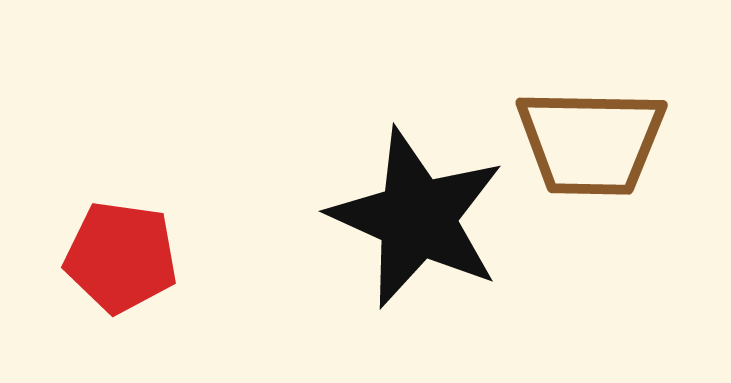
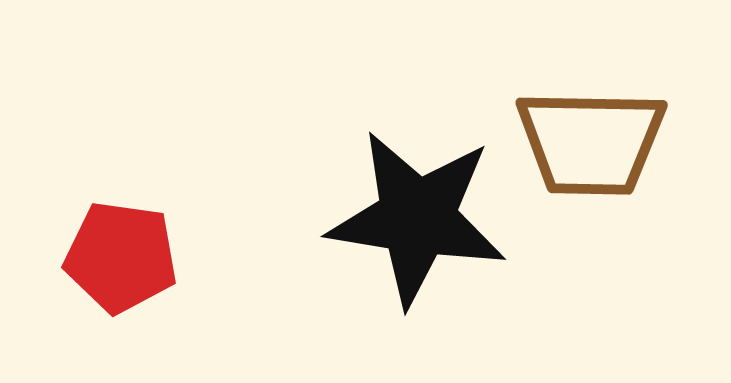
black star: rotated 15 degrees counterclockwise
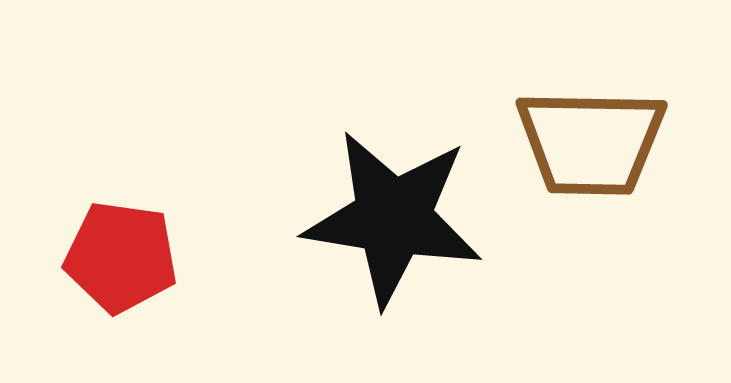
black star: moved 24 px left
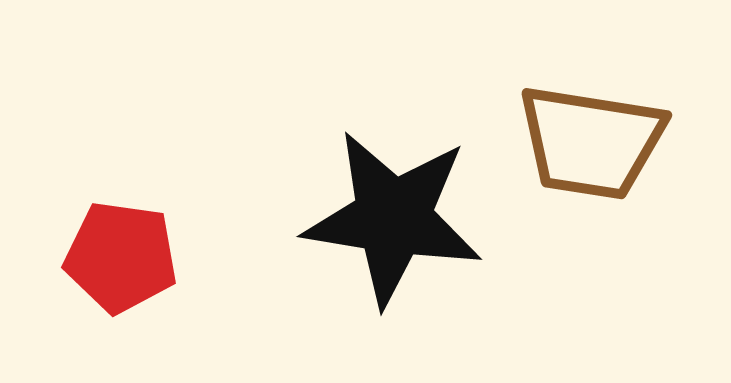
brown trapezoid: rotated 8 degrees clockwise
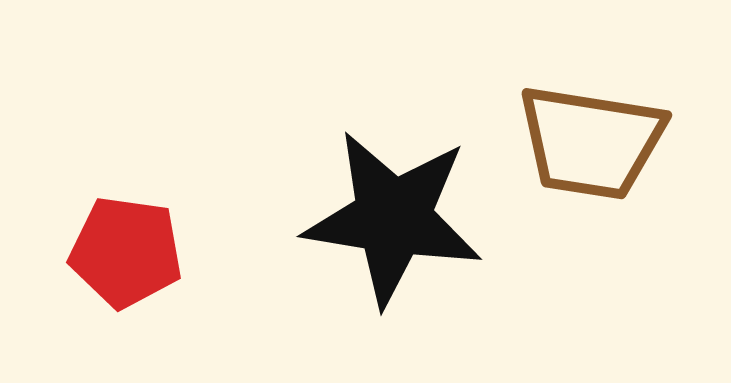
red pentagon: moved 5 px right, 5 px up
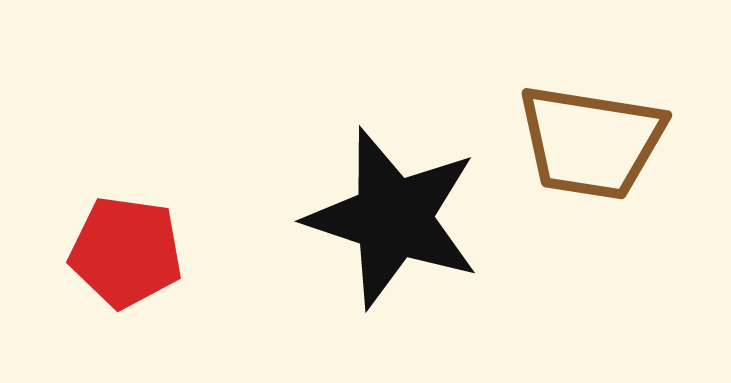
black star: rotated 9 degrees clockwise
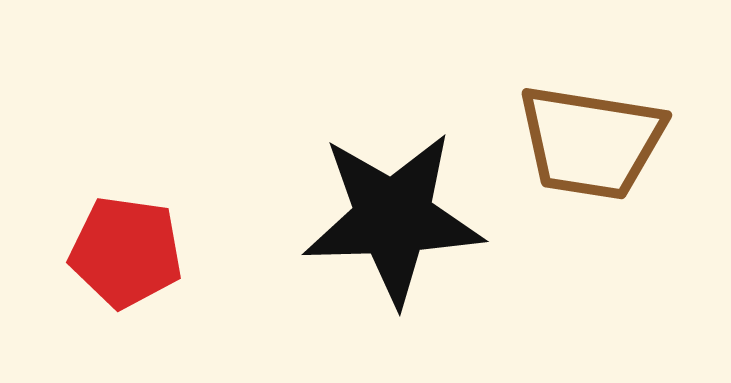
black star: rotated 20 degrees counterclockwise
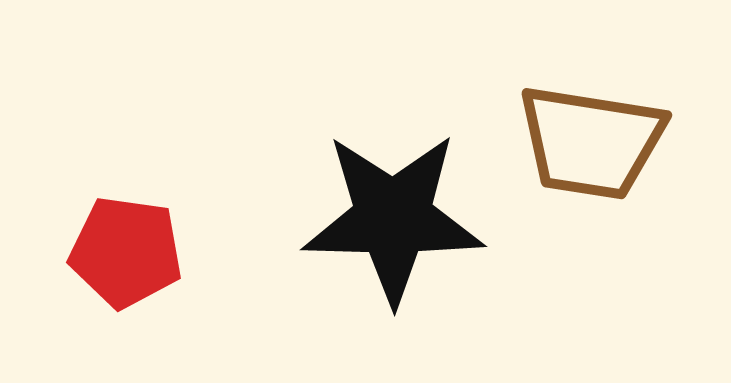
black star: rotated 3 degrees clockwise
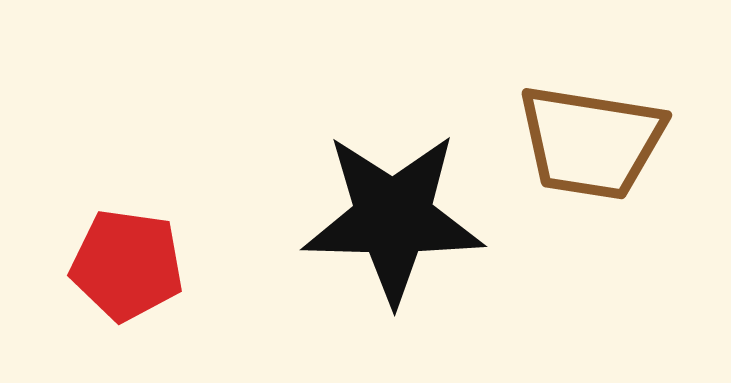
red pentagon: moved 1 px right, 13 px down
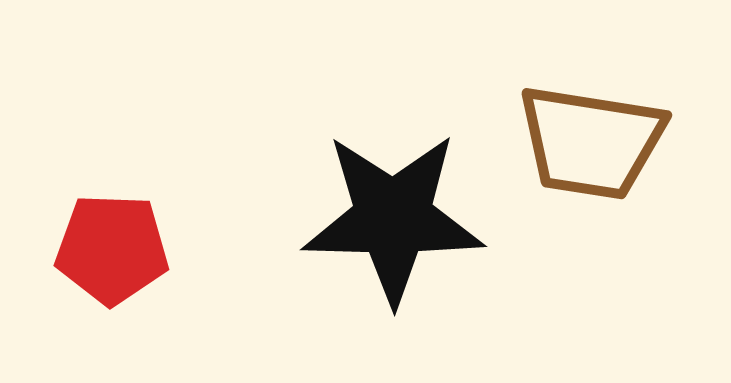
red pentagon: moved 15 px left, 16 px up; rotated 6 degrees counterclockwise
